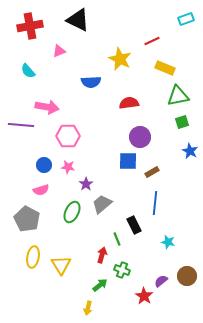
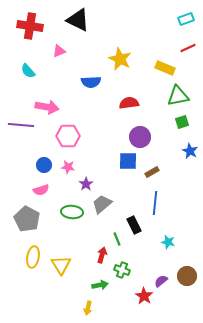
red cross: rotated 20 degrees clockwise
red line: moved 36 px right, 7 px down
green ellipse: rotated 70 degrees clockwise
green arrow: rotated 28 degrees clockwise
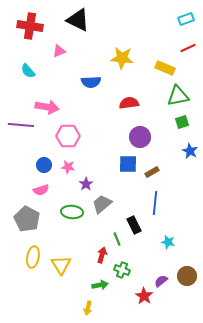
yellow star: moved 2 px right, 1 px up; rotated 20 degrees counterclockwise
blue square: moved 3 px down
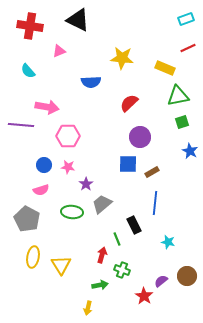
red semicircle: rotated 36 degrees counterclockwise
